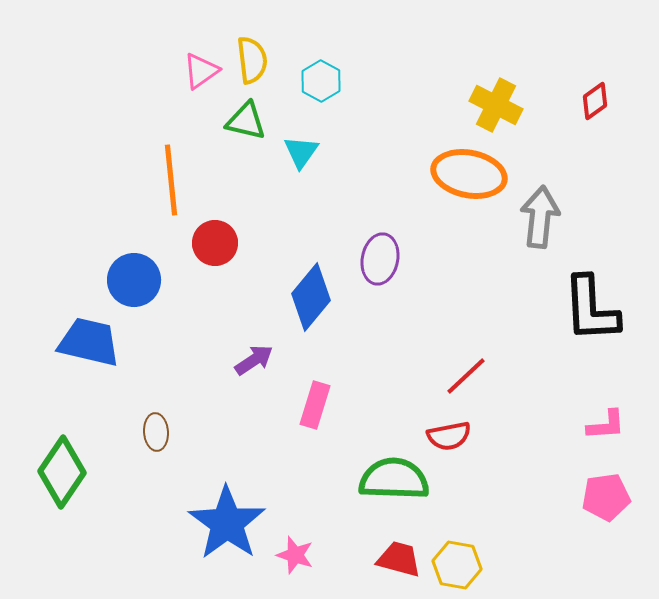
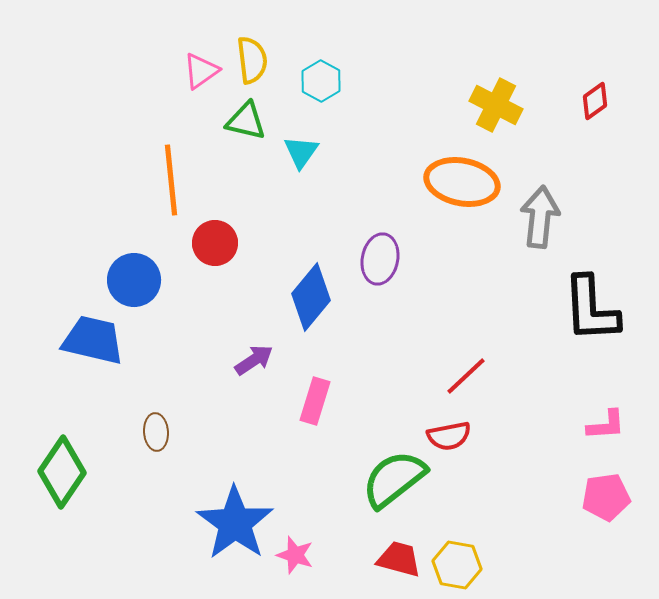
orange ellipse: moved 7 px left, 8 px down
blue trapezoid: moved 4 px right, 2 px up
pink rectangle: moved 4 px up
green semicircle: rotated 40 degrees counterclockwise
blue star: moved 8 px right
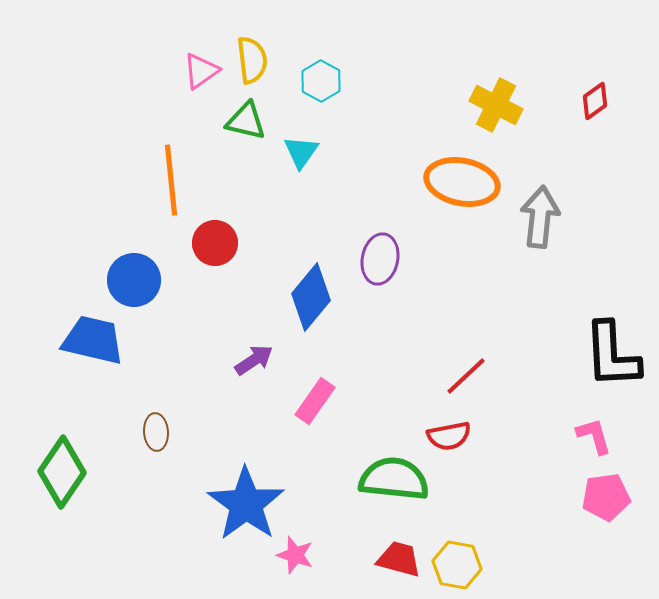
black L-shape: moved 21 px right, 46 px down
pink rectangle: rotated 18 degrees clockwise
pink L-shape: moved 12 px left, 11 px down; rotated 102 degrees counterclockwise
green semicircle: rotated 44 degrees clockwise
blue star: moved 11 px right, 19 px up
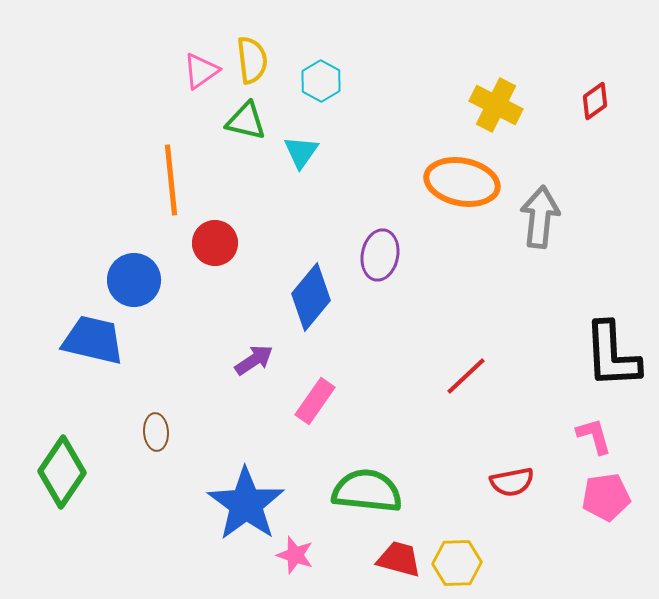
purple ellipse: moved 4 px up
red semicircle: moved 63 px right, 46 px down
green semicircle: moved 27 px left, 12 px down
yellow hexagon: moved 2 px up; rotated 12 degrees counterclockwise
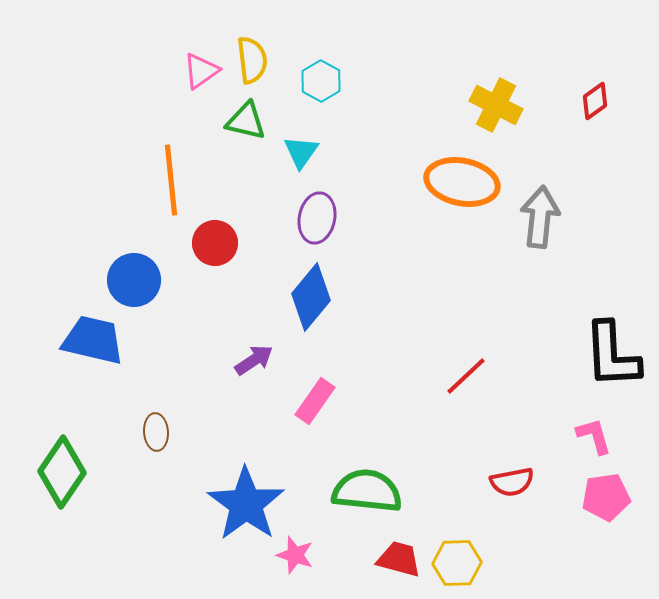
purple ellipse: moved 63 px left, 37 px up
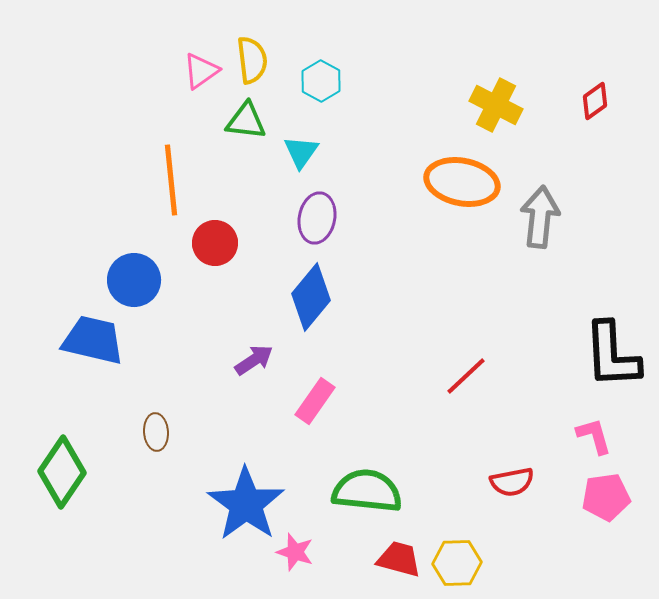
green triangle: rotated 6 degrees counterclockwise
pink star: moved 3 px up
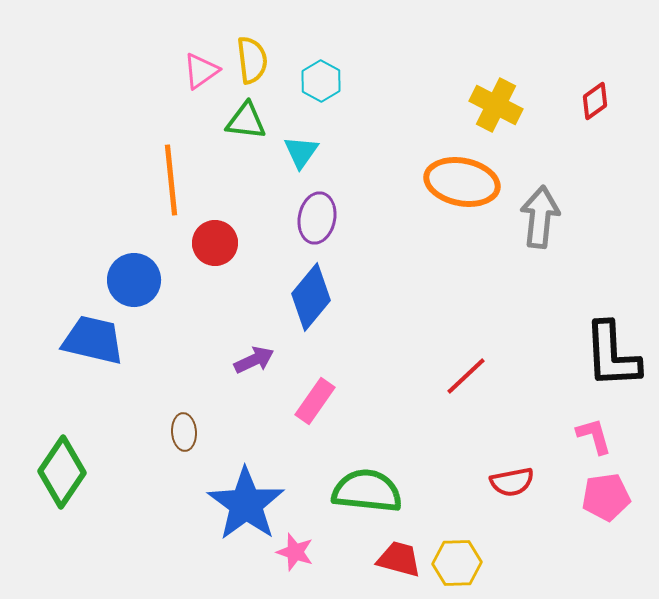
purple arrow: rotated 9 degrees clockwise
brown ellipse: moved 28 px right
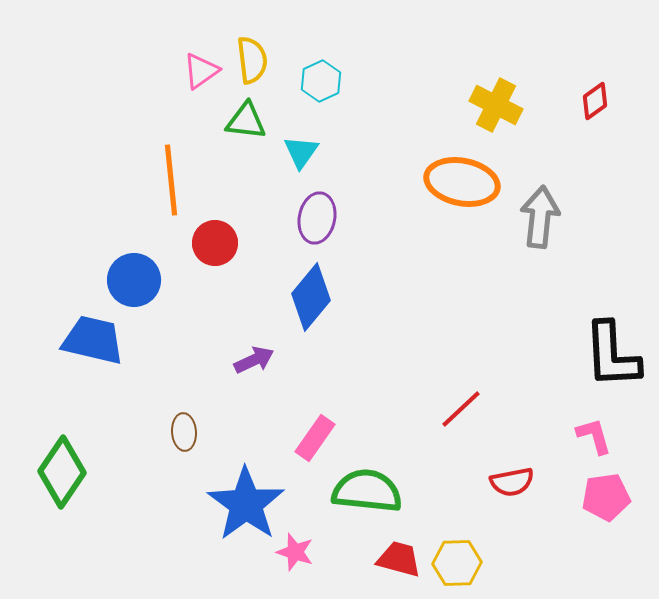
cyan hexagon: rotated 6 degrees clockwise
red line: moved 5 px left, 33 px down
pink rectangle: moved 37 px down
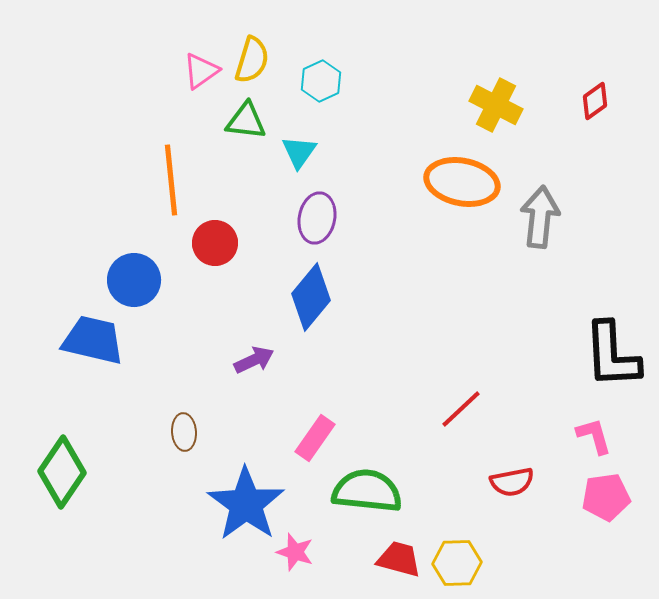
yellow semicircle: rotated 24 degrees clockwise
cyan triangle: moved 2 px left
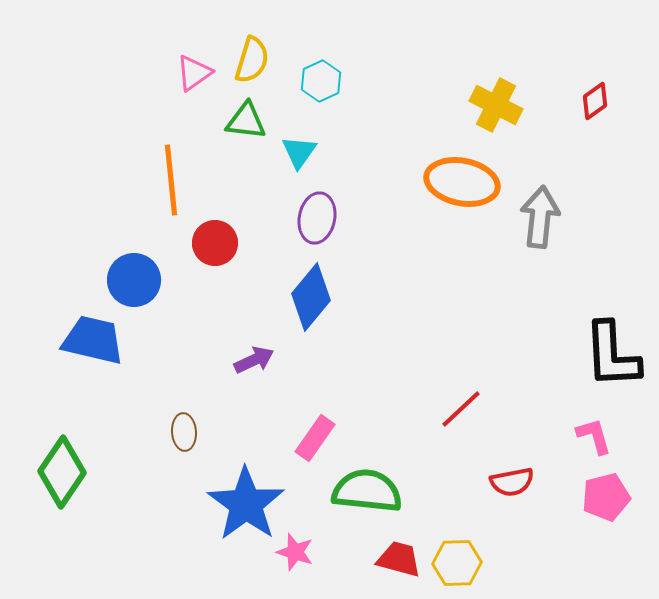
pink triangle: moved 7 px left, 2 px down
pink pentagon: rotated 6 degrees counterclockwise
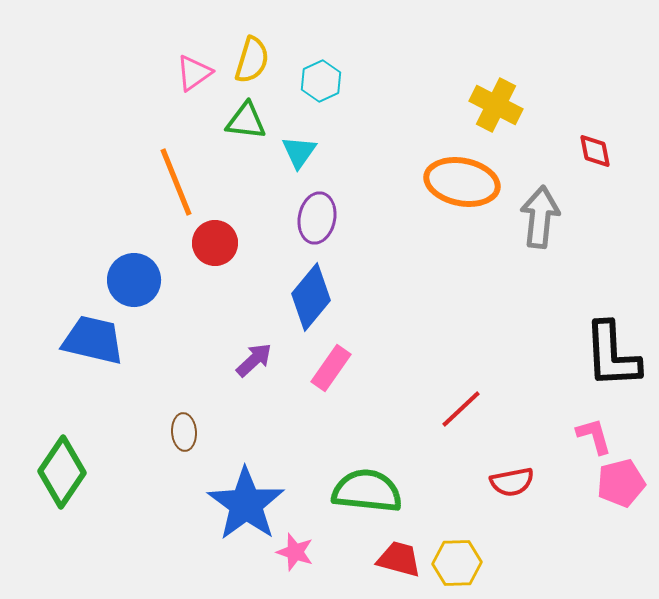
red diamond: moved 50 px down; rotated 66 degrees counterclockwise
orange line: moved 5 px right, 2 px down; rotated 16 degrees counterclockwise
purple arrow: rotated 18 degrees counterclockwise
pink rectangle: moved 16 px right, 70 px up
pink pentagon: moved 15 px right, 14 px up
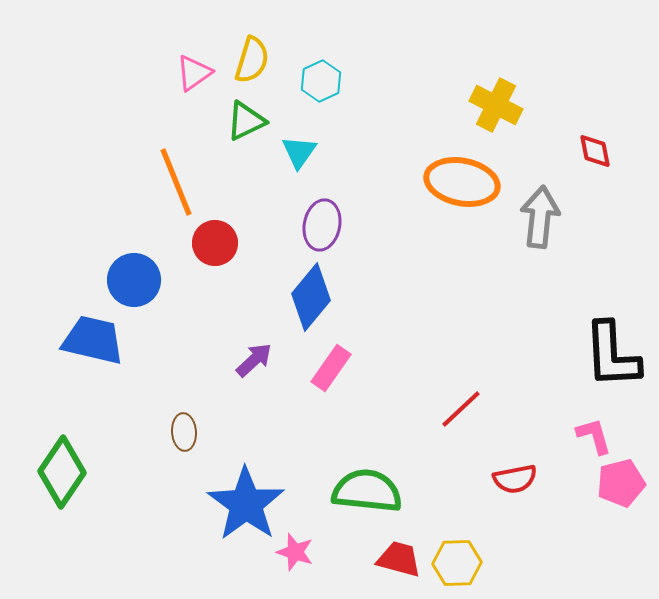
green triangle: rotated 33 degrees counterclockwise
purple ellipse: moved 5 px right, 7 px down
red semicircle: moved 3 px right, 3 px up
